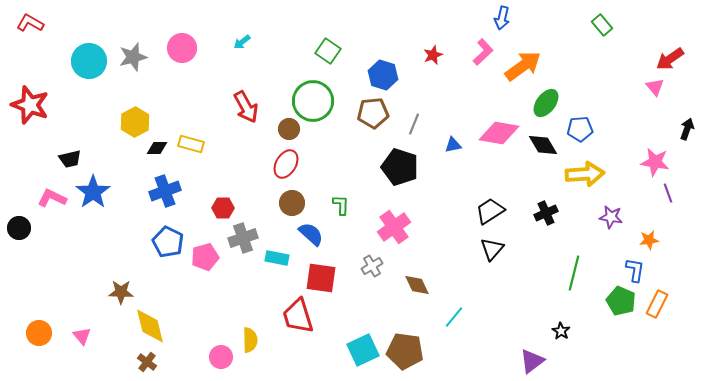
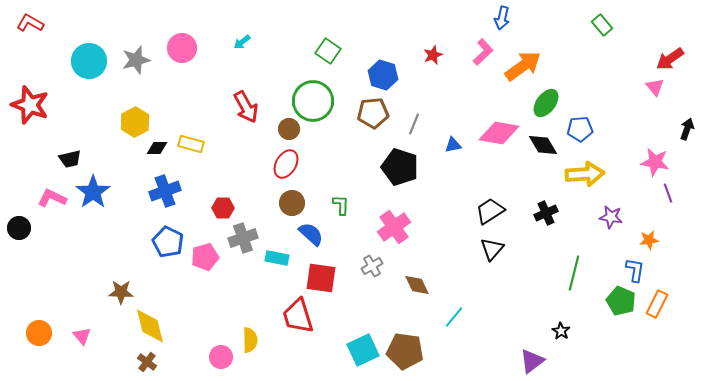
gray star at (133, 57): moved 3 px right, 3 px down
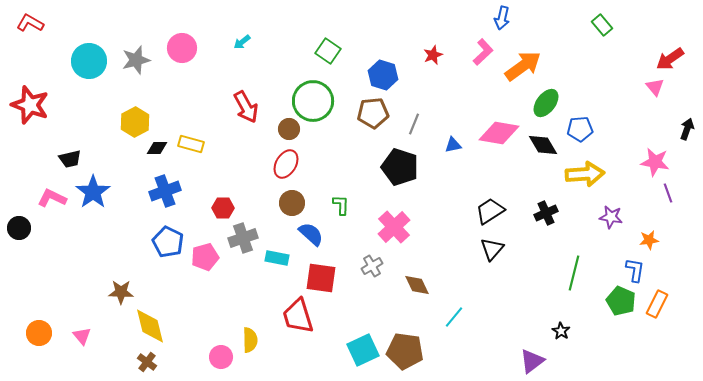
pink cross at (394, 227): rotated 8 degrees counterclockwise
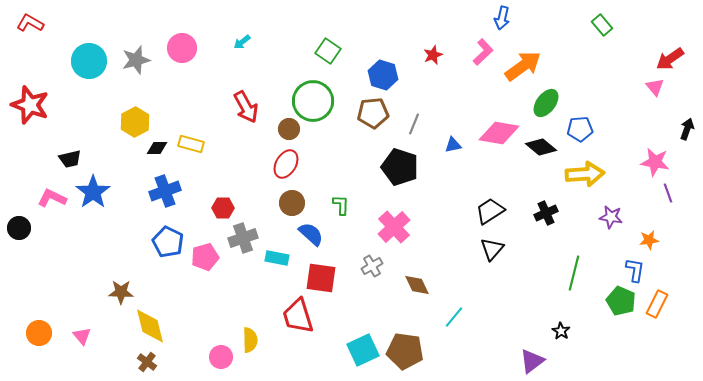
black diamond at (543, 145): moved 2 px left, 2 px down; rotated 20 degrees counterclockwise
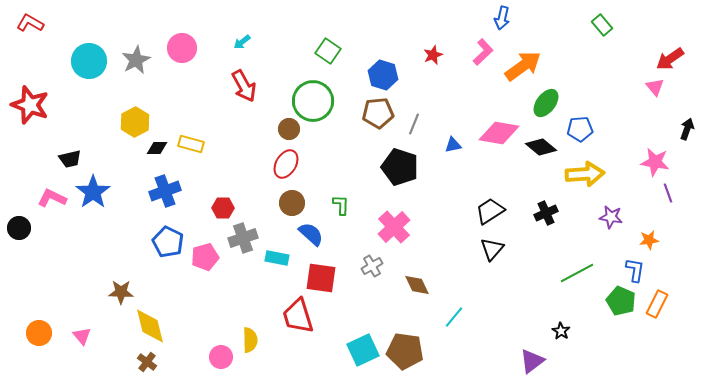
gray star at (136, 60): rotated 12 degrees counterclockwise
red arrow at (246, 107): moved 2 px left, 21 px up
brown pentagon at (373, 113): moved 5 px right
green line at (574, 273): moved 3 px right; rotated 48 degrees clockwise
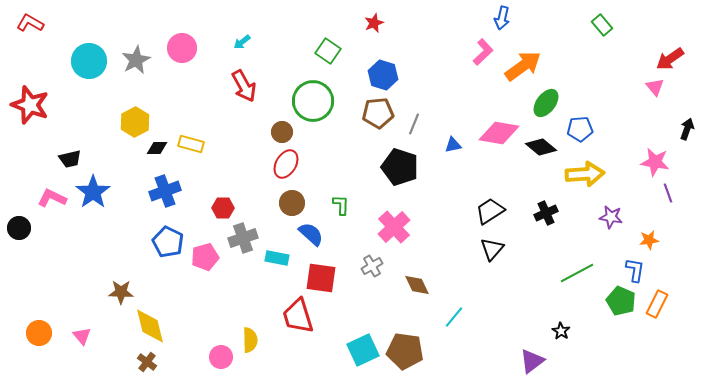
red star at (433, 55): moved 59 px left, 32 px up
brown circle at (289, 129): moved 7 px left, 3 px down
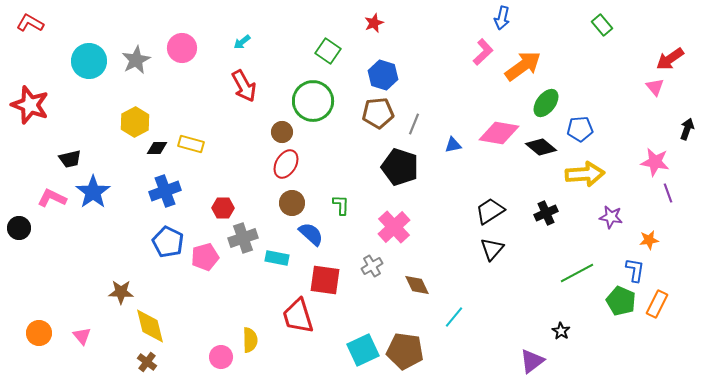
red square at (321, 278): moved 4 px right, 2 px down
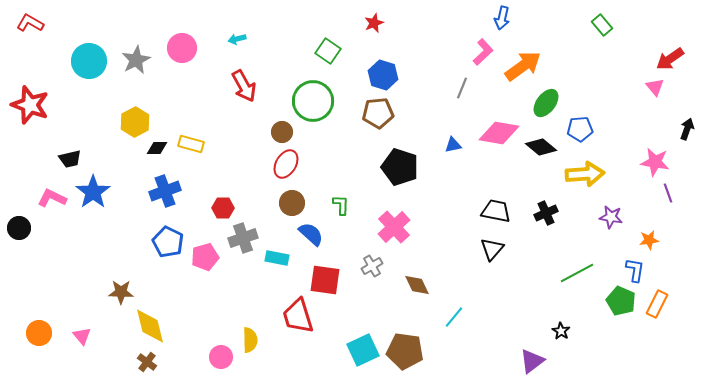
cyan arrow at (242, 42): moved 5 px left, 3 px up; rotated 24 degrees clockwise
gray line at (414, 124): moved 48 px right, 36 px up
black trapezoid at (490, 211): moved 6 px right; rotated 44 degrees clockwise
